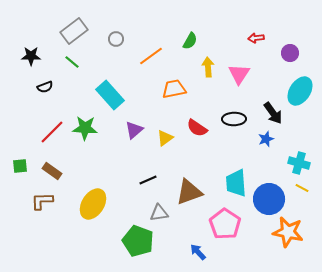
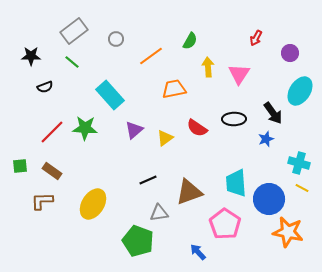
red arrow: rotated 56 degrees counterclockwise
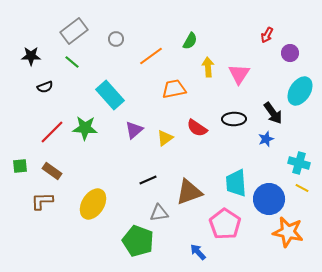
red arrow: moved 11 px right, 3 px up
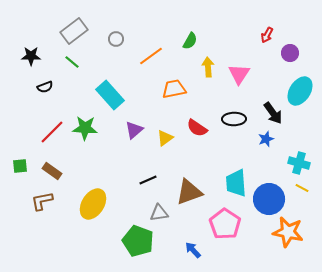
brown L-shape: rotated 10 degrees counterclockwise
blue arrow: moved 5 px left, 2 px up
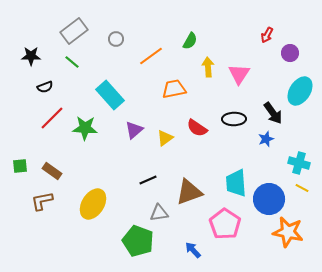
red line: moved 14 px up
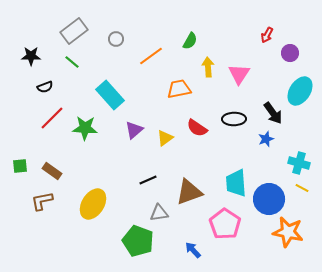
orange trapezoid: moved 5 px right
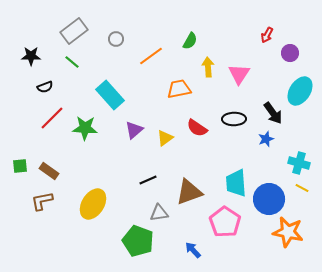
brown rectangle: moved 3 px left
pink pentagon: moved 2 px up
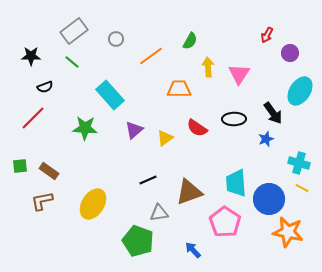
orange trapezoid: rotated 10 degrees clockwise
red line: moved 19 px left
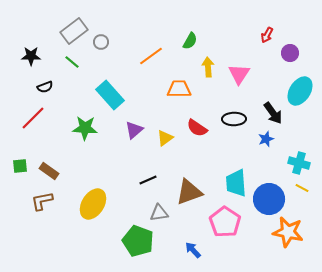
gray circle: moved 15 px left, 3 px down
